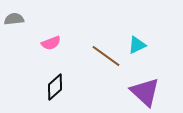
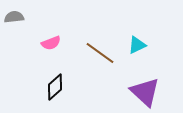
gray semicircle: moved 2 px up
brown line: moved 6 px left, 3 px up
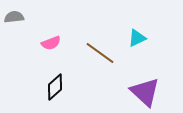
cyan triangle: moved 7 px up
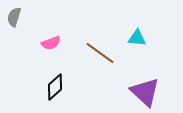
gray semicircle: rotated 66 degrees counterclockwise
cyan triangle: rotated 30 degrees clockwise
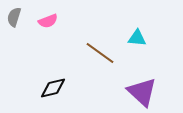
pink semicircle: moved 3 px left, 22 px up
black diamond: moved 2 px left, 1 px down; rotated 28 degrees clockwise
purple triangle: moved 3 px left
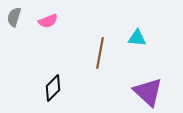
brown line: rotated 64 degrees clockwise
black diamond: rotated 32 degrees counterclockwise
purple triangle: moved 6 px right
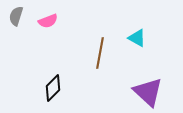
gray semicircle: moved 2 px right, 1 px up
cyan triangle: rotated 24 degrees clockwise
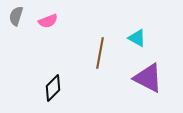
purple triangle: moved 14 px up; rotated 16 degrees counterclockwise
